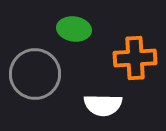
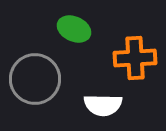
green ellipse: rotated 16 degrees clockwise
gray circle: moved 5 px down
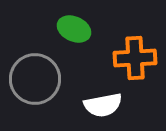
white semicircle: rotated 12 degrees counterclockwise
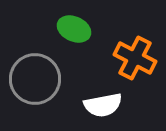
orange cross: rotated 30 degrees clockwise
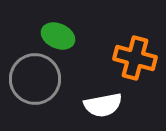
green ellipse: moved 16 px left, 7 px down
orange cross: rotated 12 degrees counterclockwise
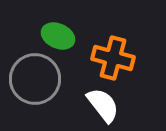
orange cross: moved 22 px left
white semicircle: rotated 117 degrees counterclockwise
